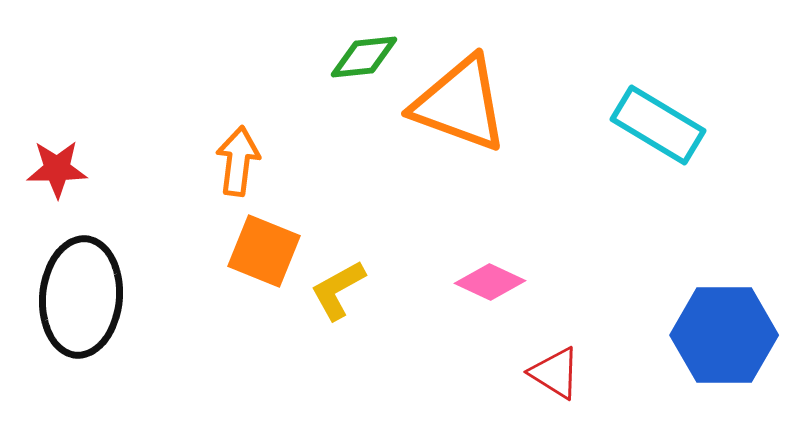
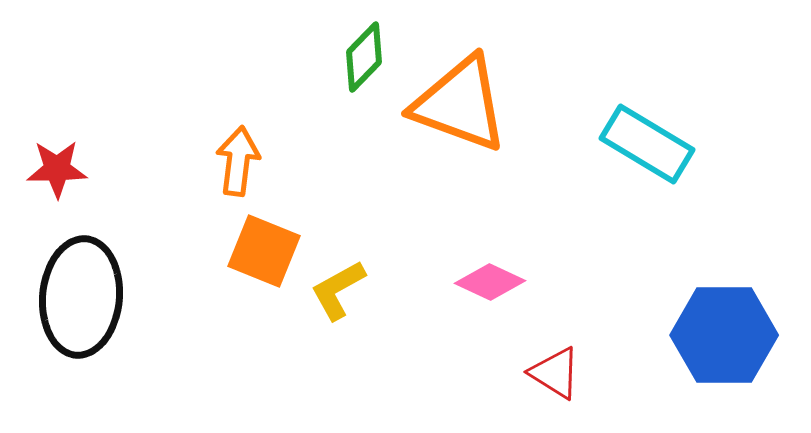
green diamond: rotated 40 degrees counterclockwise
cyan rectangle: moved 11 px left, 19 px down
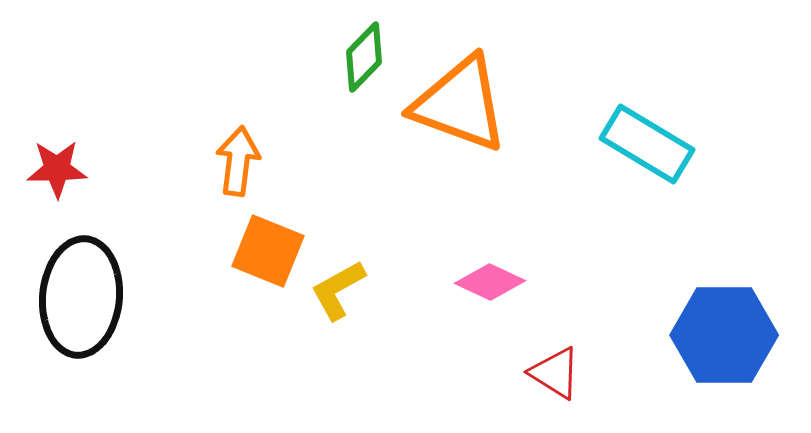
orange square: moved 4 px right
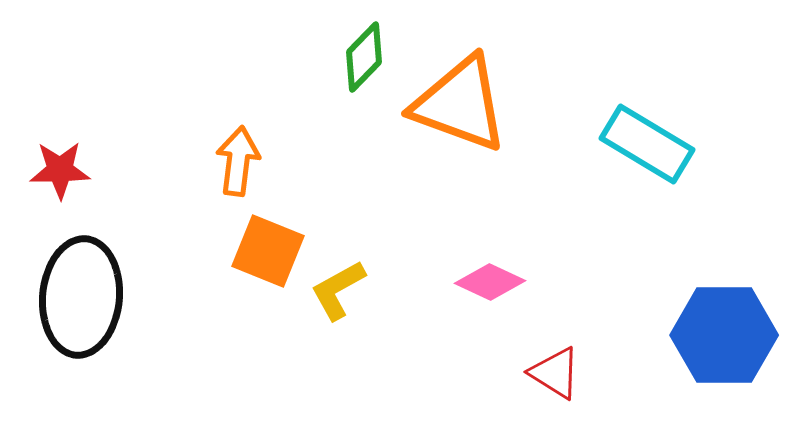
red star: moved 3 px right, 1 px down
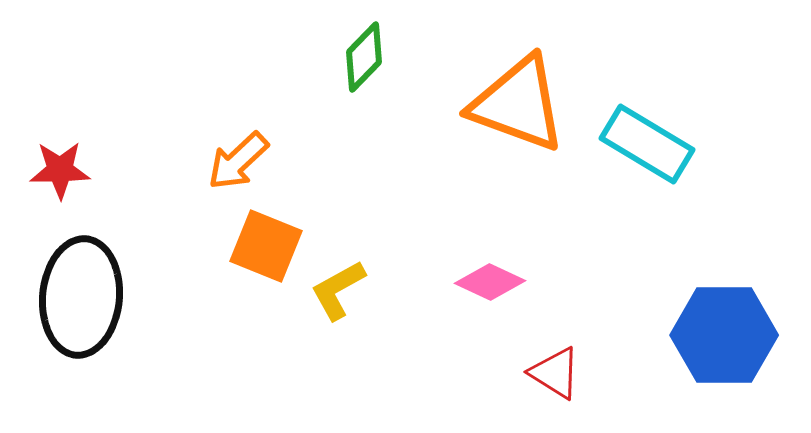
orange triangle: moved 58 px right
orange arrow: rotated 140 degrees counterclockwise
orange square: moved 2 px left, 5 px up
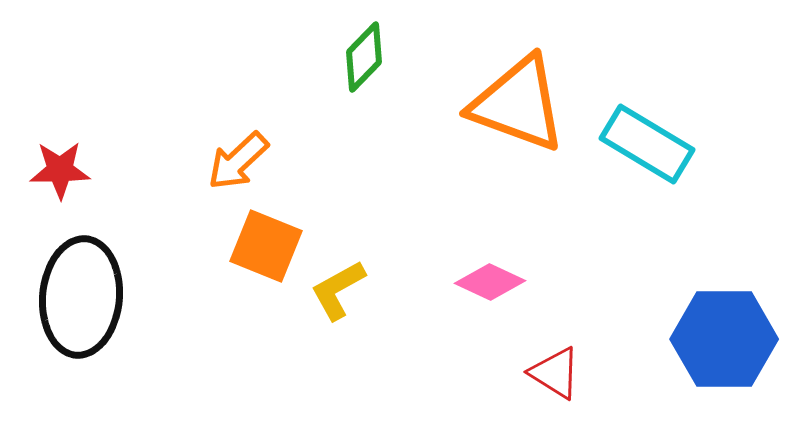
blue hexagon: moved 4 px down
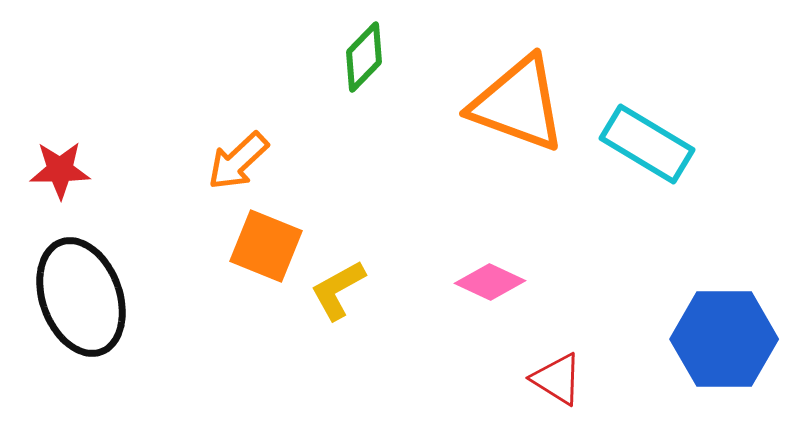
black ellipse: rotated 25 degrees counterclockwise
red triangle: moved 2 px right, 6 px down
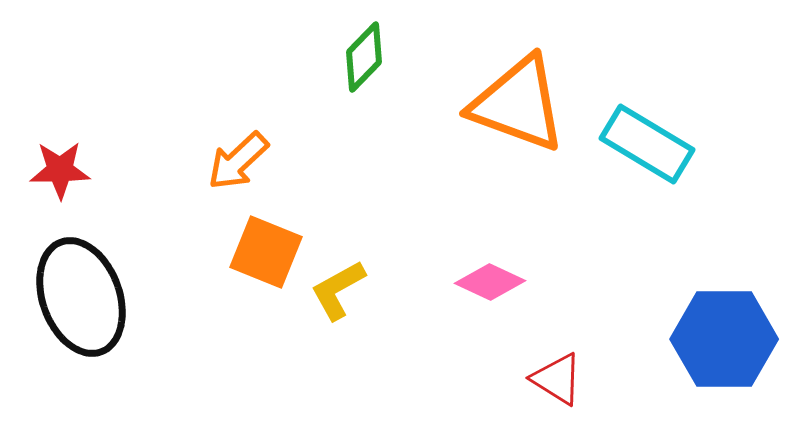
orange square: moved 6 px down
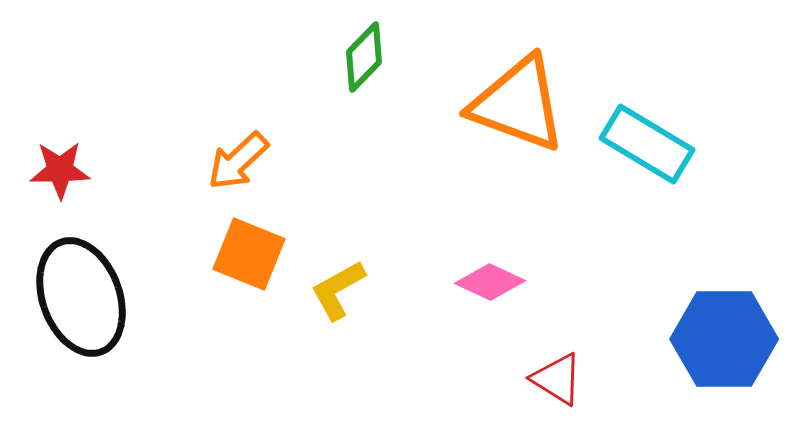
orange square: moved 17 px left, 2 px down
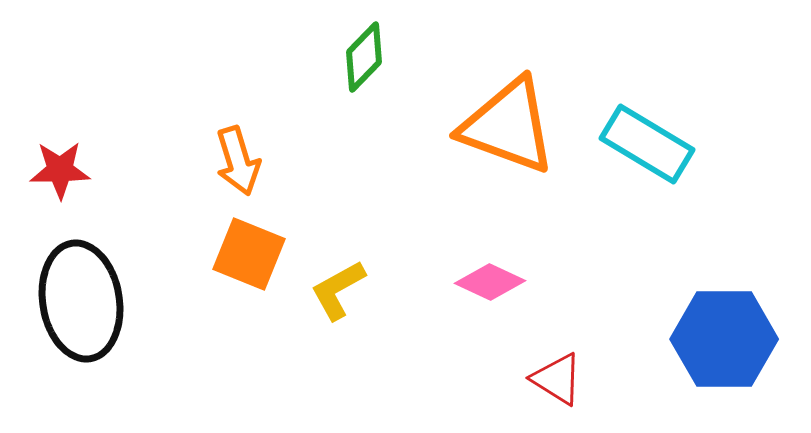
orange triangle: moved 10 px left, 22 px down
orange arrow: rotated 64 degrees counterclockwise
black ellipse: moved 4 px down; rotated 11 degrees clockwise
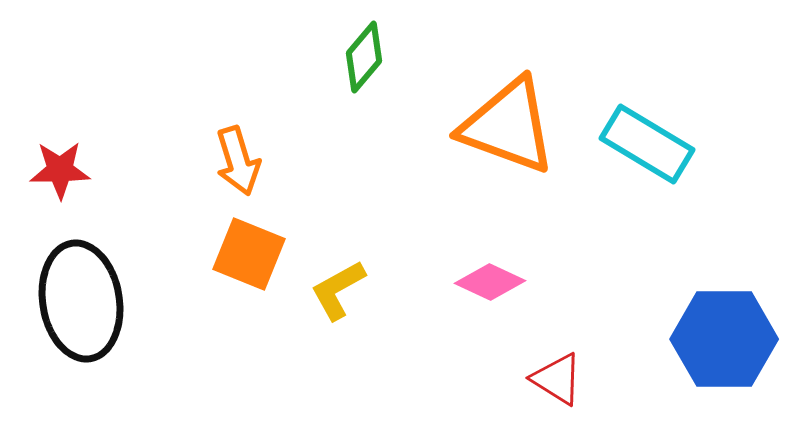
green diamond: rotated 4 degrees counterclockwise
